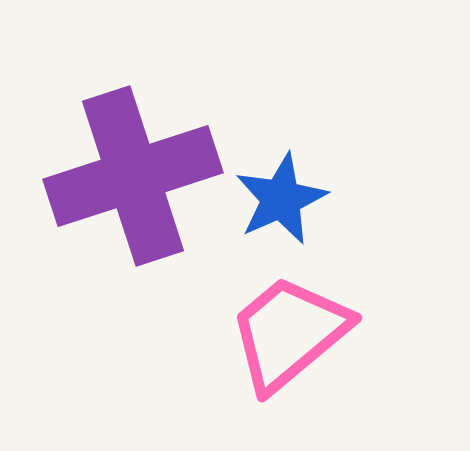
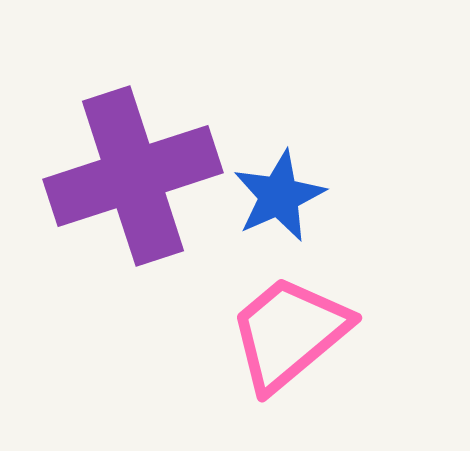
blue star: moved 2 px left, 3 px up
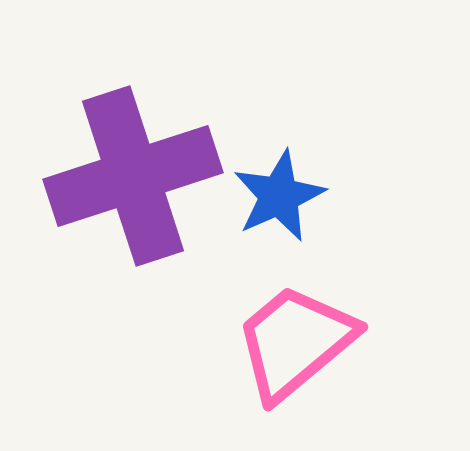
pink trapezoid: moved 6 px right, 9 px down
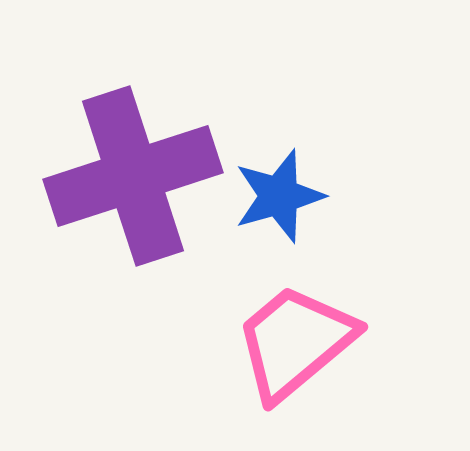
blue star: rotated 8 degrees clockwise
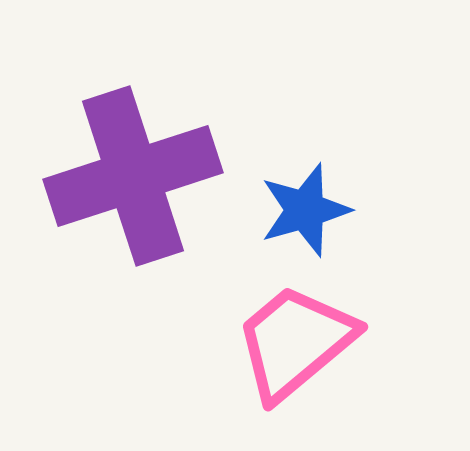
blue star: moved 26 px right, 14 px down
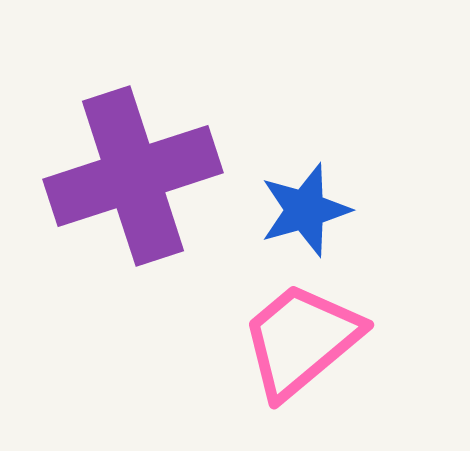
pink trapezoid: moved 6 px right, 2 px up
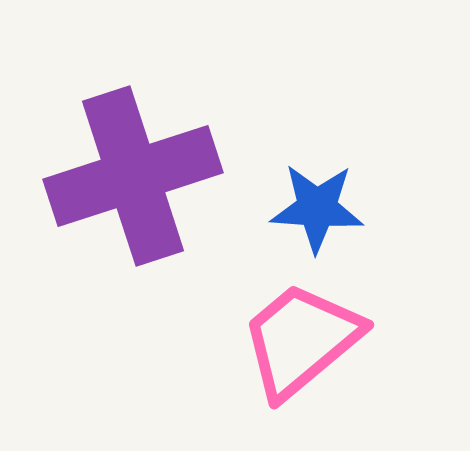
blue star: moved 12 px right, 2 px up; rotated 20 degrees clockwise
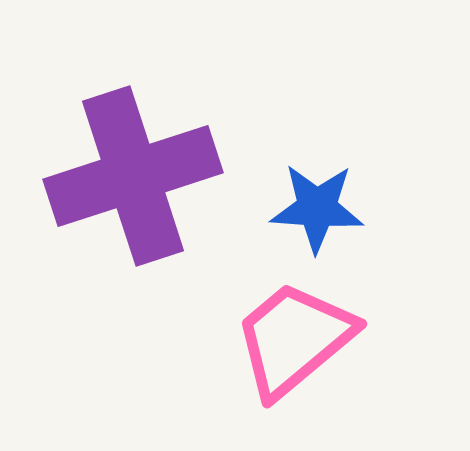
pink trapezoid: moved 7 px left, 1 px up
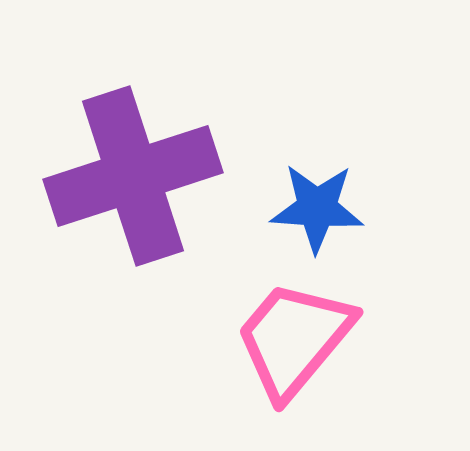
pink trapezoid: rotated 10 degrees counterclockwise
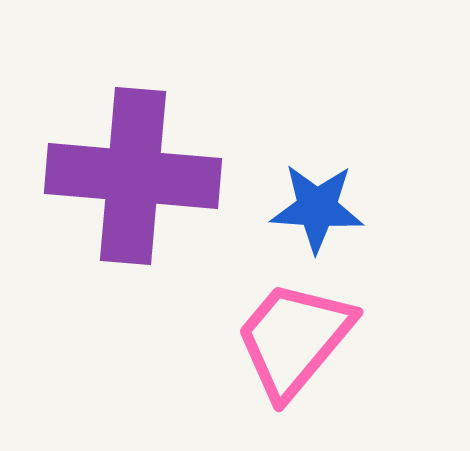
purple cross: rotated 23 degrees clockwise
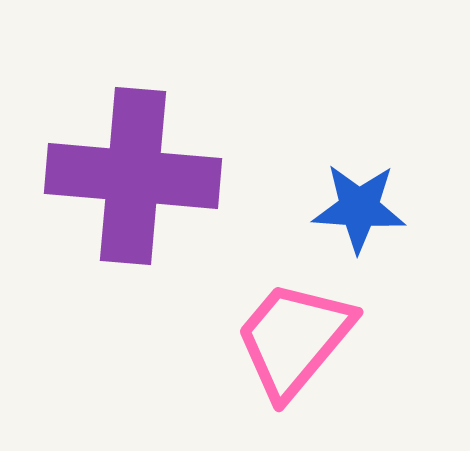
blue star: moved 42 px right
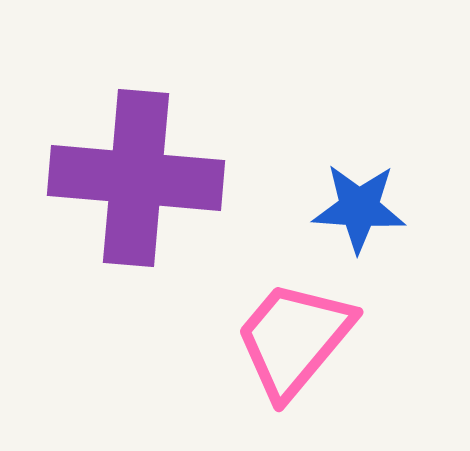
purple cross: moved 3 px right, 2 px down
